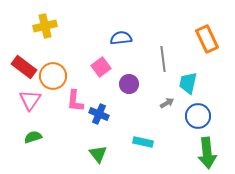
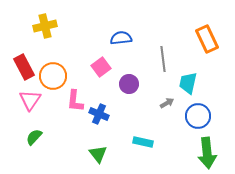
red rectangle: rotated 25 degrees clockwise
green semicircle: moved 1 px right; rotated 30 degrees counterclockwise
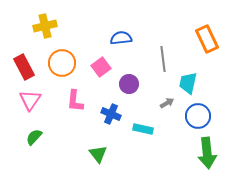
orange circle: moved 9 px right, 13 px up
blue cross: moved 12 px right
cyan rectangle: moved 13 px up
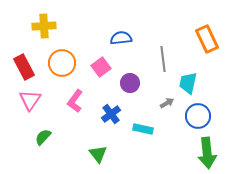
yellow cross: moved 1 px left; rotated 10 degrees clockwise
purple circle: moved 1 px right, 1 px up
pink L-shape: rotated 30 degrees clockwise
blue cross: rotated 30 degrees clockwise
green semicircle: moved 9 px right
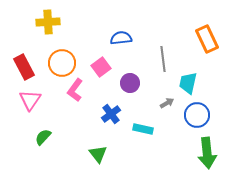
yellow cross: moved 4 px right, 4 px up
pink L-shape: moved 11 px up
blue circle: moved 1 px left, 1 px up
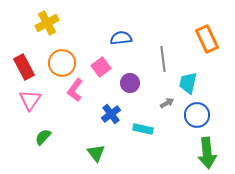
yellow cross: moved 1 px left, 1 px down; rotated 25 degrees counterclockwise
green triangle: moved 2 px left, 1 px up
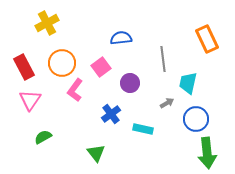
blue circle: moved 1 px left, 4 px down
green semicircle: rotated 18 degrees clockwise
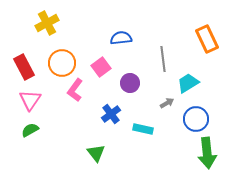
cyan trapezoid: rotated 45 degrees clockwise
green semicircle: moved 13 px left, 7 px up
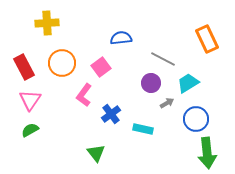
yellow cross: rotated 25 degrees clockwise
gray line: rotated 55 degrees counterclockwise
purple circle: moved 21 px right
pink L-shape: moved 9 px right, 5 px down
